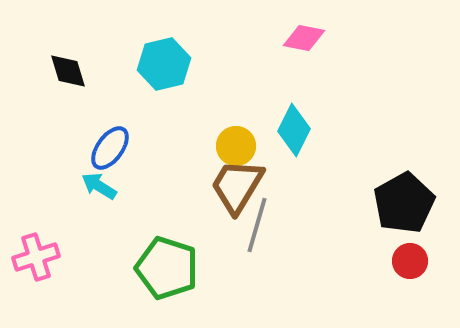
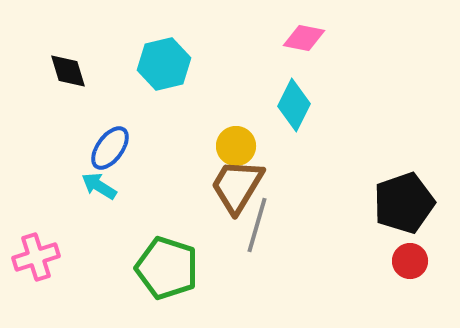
cyan diamond: moved 25 px up
black pentagon: rotated 10 degrees clockwise
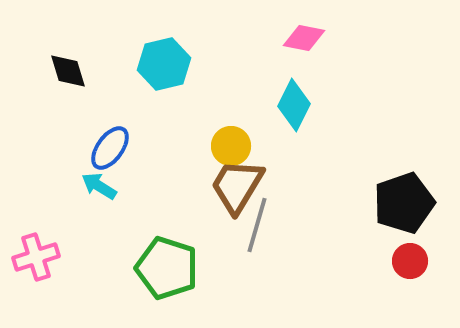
yellow circle: moved 5 px left
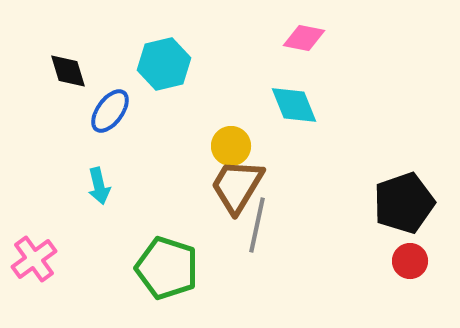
cyan diamond: rotated 48 degrees counterclockwise
blue ellipse: moved 37 px up
cyan arrow: rotated 135 degrees counterclockwise
gray line: rotated 4 degrees counterclockwise
pink cross: moved 2 px left, 2 px down; rotated 18 degrees counterclockwise
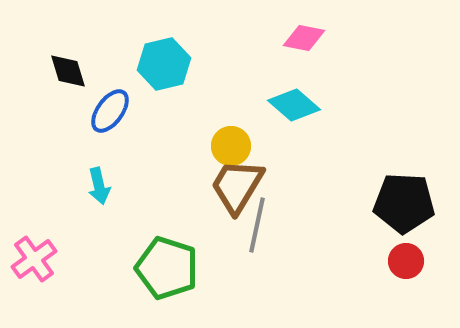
cyan diamond: rotated 27 degrees counterclockwise
black pentagon: rotated 22 degrees clockwise
red circle: moved 4 px left
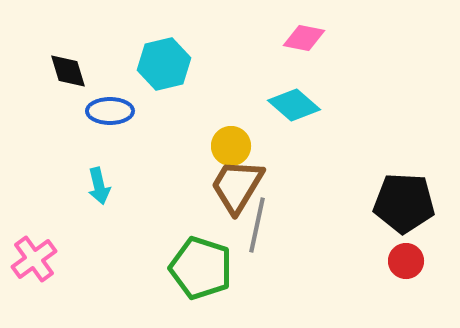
blue ellipse: rotated 54 degrees clockwise
green pentagon: moved 34 px right
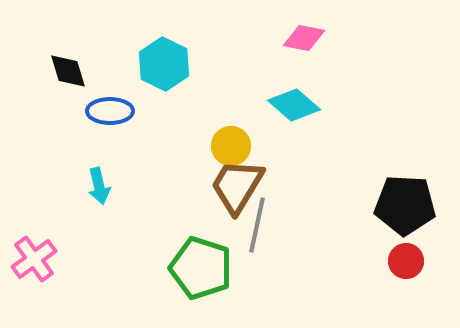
cyan hexagon: rotated 21 degrees counterclockwise
black pentagon: moved 1 px right, 2 px down
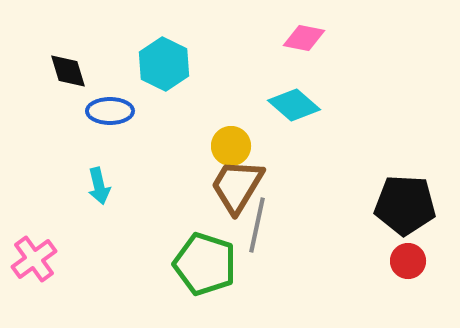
red circle: moved 2 px right
green pentagon: moved 4 px right, 4 px up
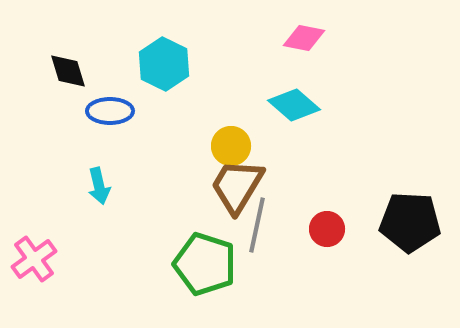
black pentagon: moved 5 px right, 17 px down
red circle: moved 81 px left, 32 px up
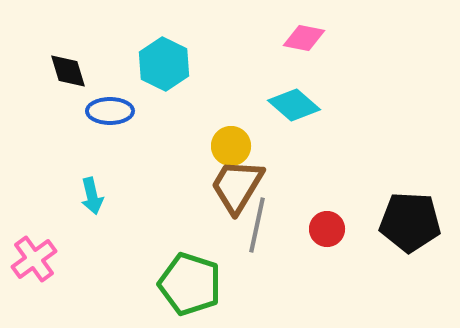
cyan arrow: moved 7 px left, 10 px down
green pentagon: moved 15 px left, 20 px down
